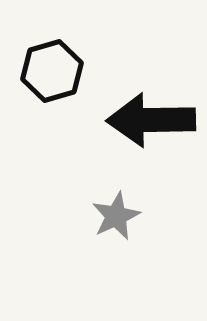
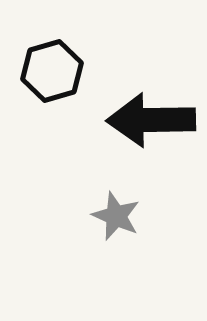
gray star: rotated 24 degrees counterclockwise
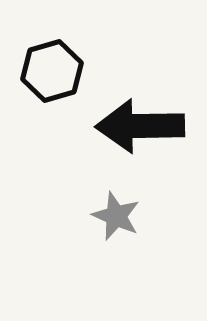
black arrow: moved 11 px left, 6 px down
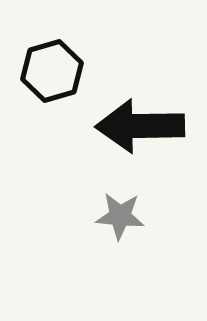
gray star: moved 4 px right; rotated 18 degrees counterclockwise
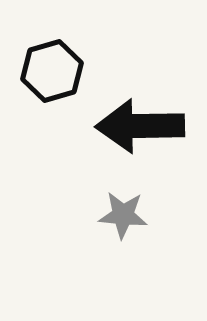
gray star: moved 3 px right, 1 px up
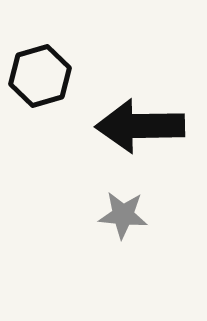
black hexagon: moved 12 px left, 5 px down
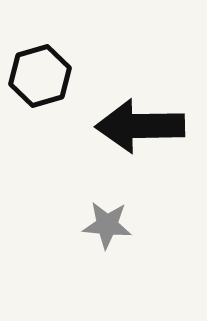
gray star: moved 16 px left, 10 px down
